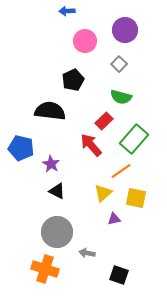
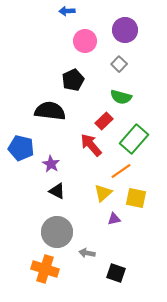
black square: moved 3 px left, 2 px up
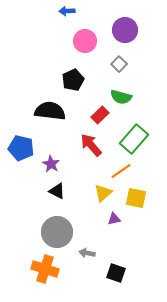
red rectangle: moved 4 px left, 6 px up
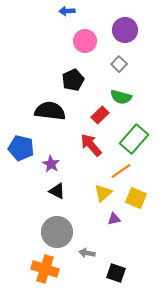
yellow square: rotated 10 degrees clockwise
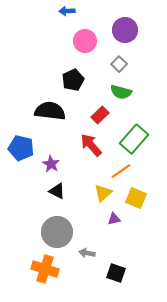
green semicircle: moved 5 px up
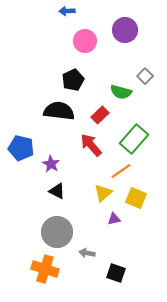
gray square: moved 26 px right, 12 px down
black semicircle: moved 9 px right
